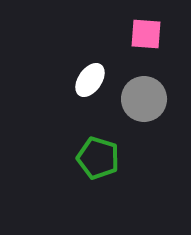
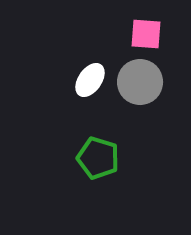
gray circle: moved 4 px left, 17 px up
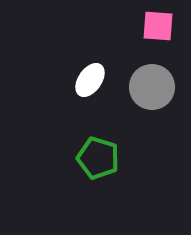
pink square: moved 12 px right, 8 px up
gray circle: moved 12 px right, 5 px down
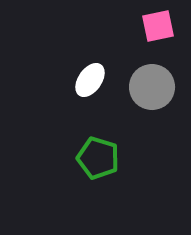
pink square: rotated 16 degrees counterclockwise
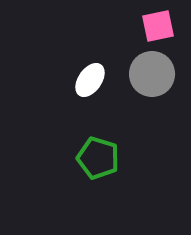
gray circle: moved 13 px up
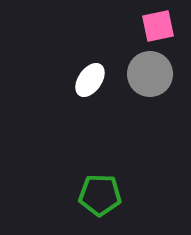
gray circle: moved 2 px left
green pentagon: moved 2 px right, 37 px down; rotated 15 degrees counterclockwise
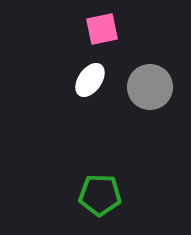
pink square: moved 56 px left, 3 px down
gray circle: moved 13 px down
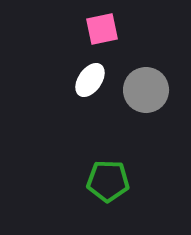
gray circle: moved 4 px left, 3 px down
green pentagon: moved 8 px right, 14 px up
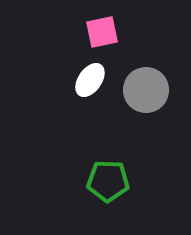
pink square: moved 3 px down
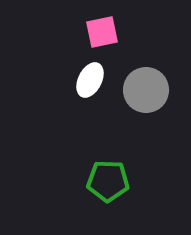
white ellipse: rotated 8 degrees counterclockwise
